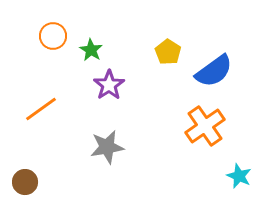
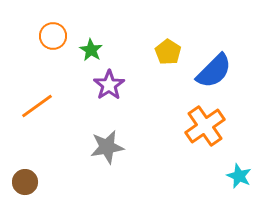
blue semicircle: rotated 9 degrees counterclockwise
orange line: moved 4 px left, 3 px up
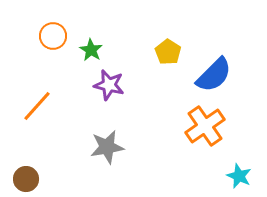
blue semicircle: moved 4 px down
purple star: rotated 24 degrees counterclockwise
orange line: rotated 12 degrees counterclockwise
brown circle: moved 1 px right, 3 px up
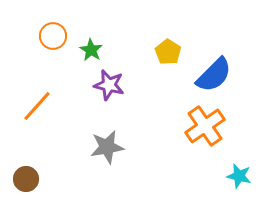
cyan star: rotated 10 degrees counterclockwise
